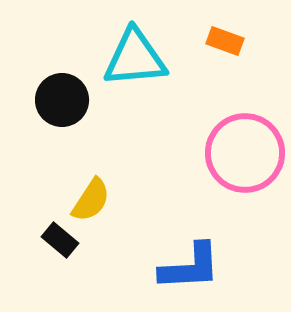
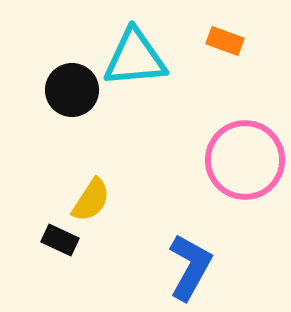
black circle: moved 10 px right, 10 px up
pink circle: moved 7 px down
black rectangle: rotated 15 degrees counterclockwise
blue L-shape: rotated 58 degrees counterclockwise
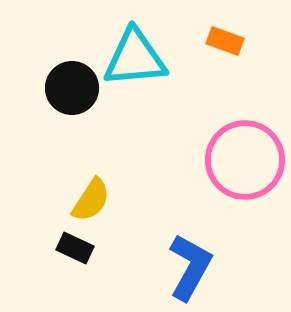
black circle: moved 2 px up
black rectangle: moved 15 px right, 8 px down
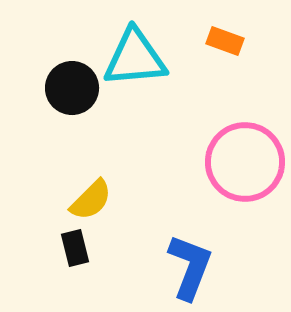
pink circle: moved 2 px down
yellow semicircle: rotated 12 degrees clockwise
black rectangle: rotated 51 degrees clockwise
blue L-shape: rotated 8 degrees counterclockwise
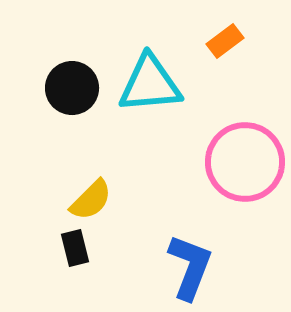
orange rectangle: rotated 57 degrees counterclockwise
cyan triangle: moved 15 px right, 26 px down
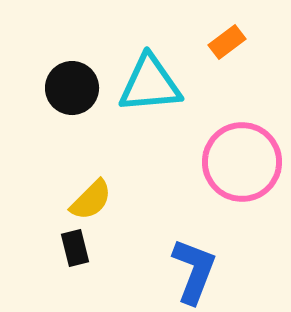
orange rectangle: moved 2 px right, 1 px down
pink circle: moved 3 px left
blue L-shape: moved 4 px right, 4 px down
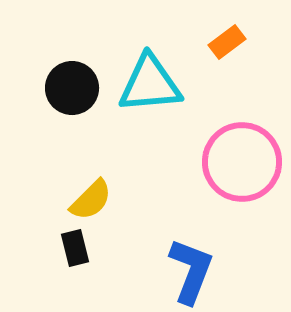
blue L-shape: moved 3 px left
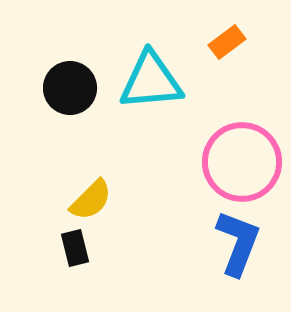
cyan triangle: moved 1 px right, 3 px up
black circle: moved 2 px left
blue L-shape: moved 47 px right, 28 px up
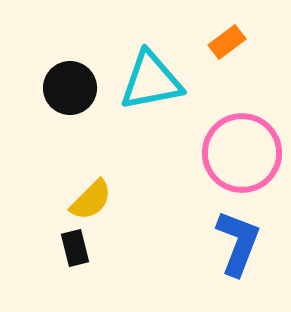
cyan triangle: rotated 6 degrees counterclockwise
pink circle: moved 9 px up
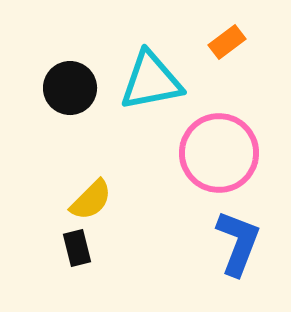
pink circle: moved 23 px left
black rectangle: moved 2 px right
